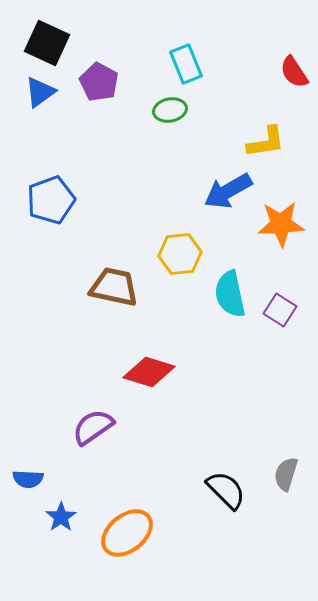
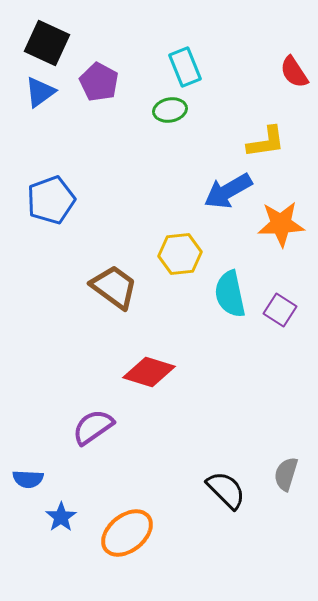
cyan rectangle: moved 1 px left, 3 px down
brown trapezoid: rotated 24 degrees clockwise
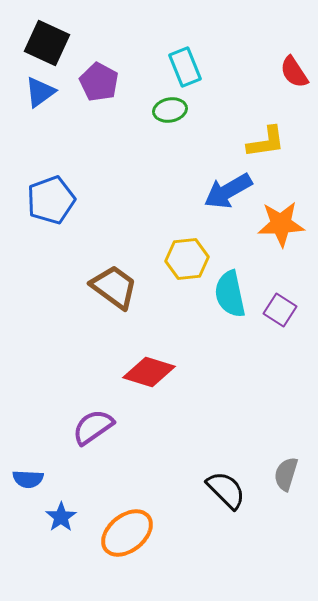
yellow hexagon: moved 7 px right, 5 px down
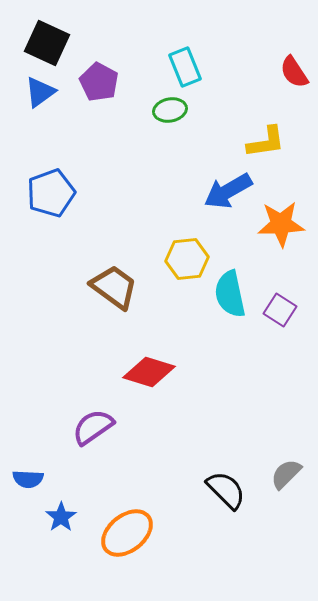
blue pentagon: moved 7 px up
gray semicircle: rotated 28 degrees clockwise
